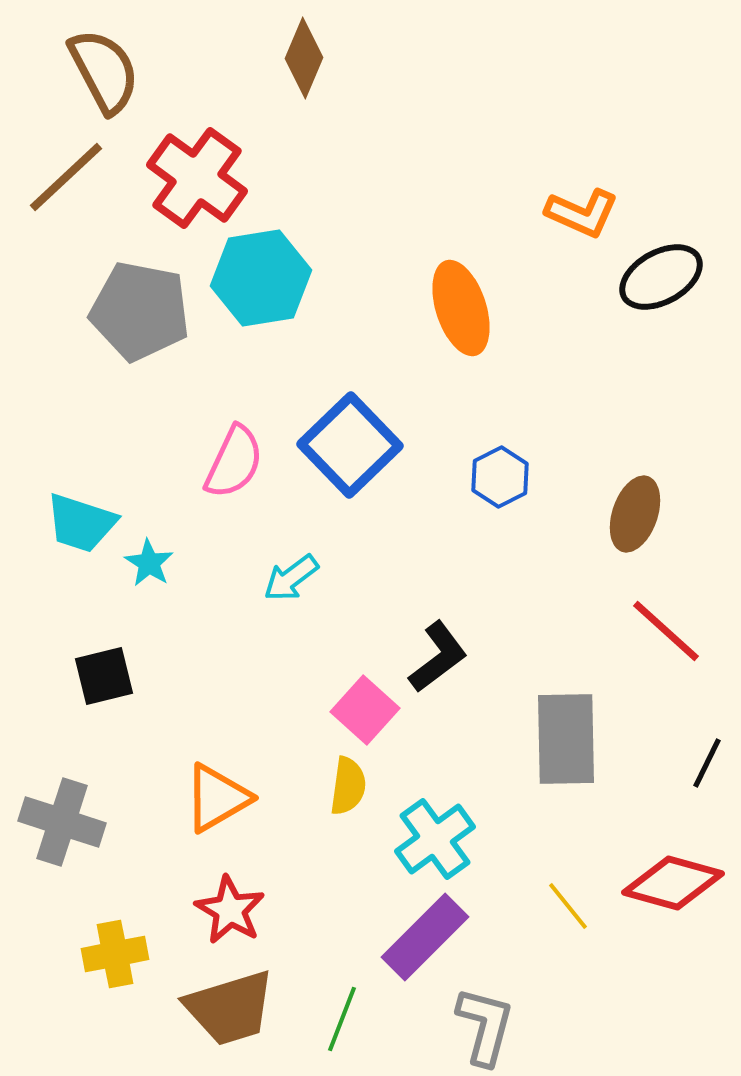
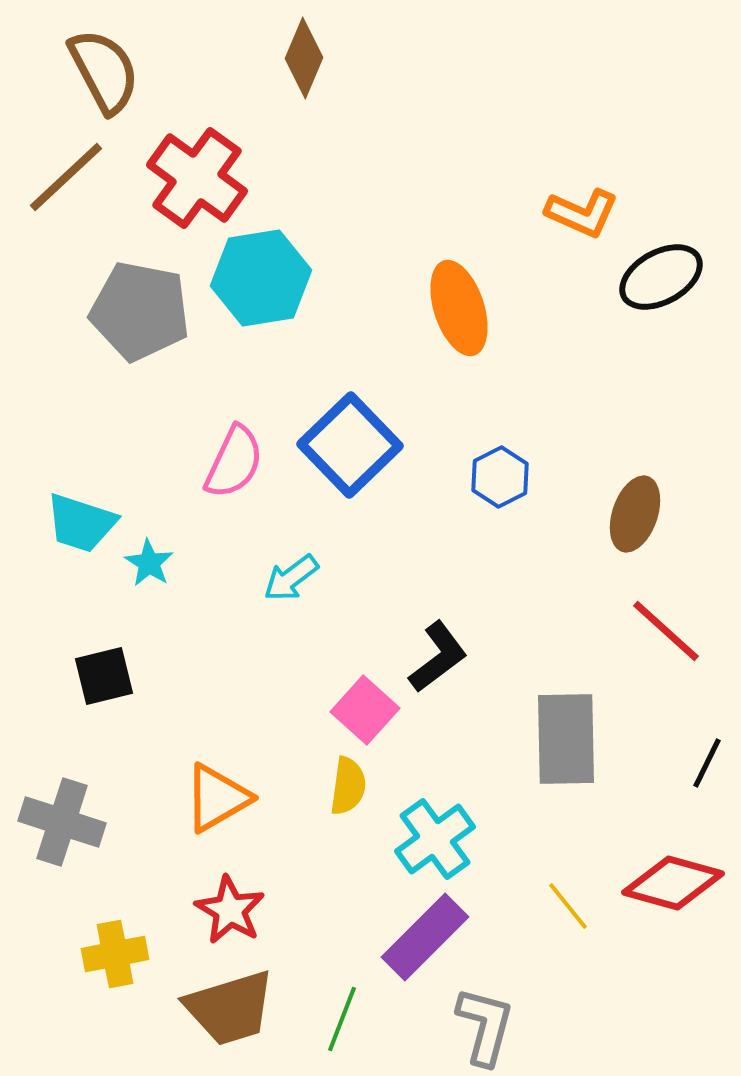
orange ellipse: moved 2 px left
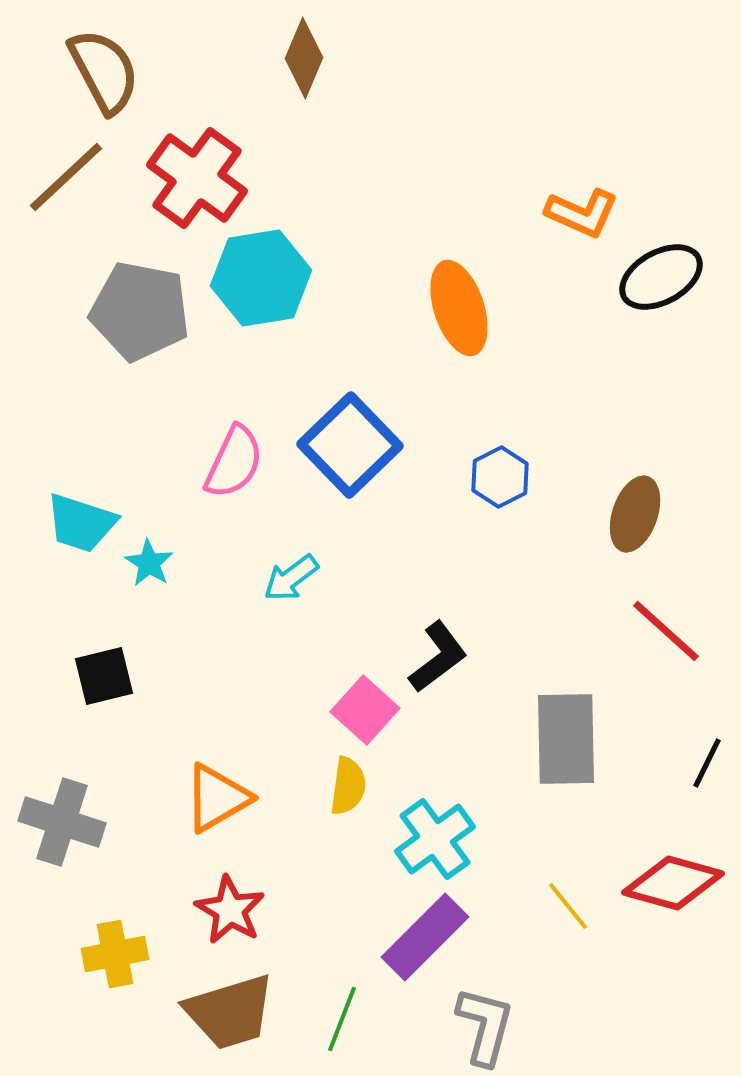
brown trapezoid: moved 4 px down
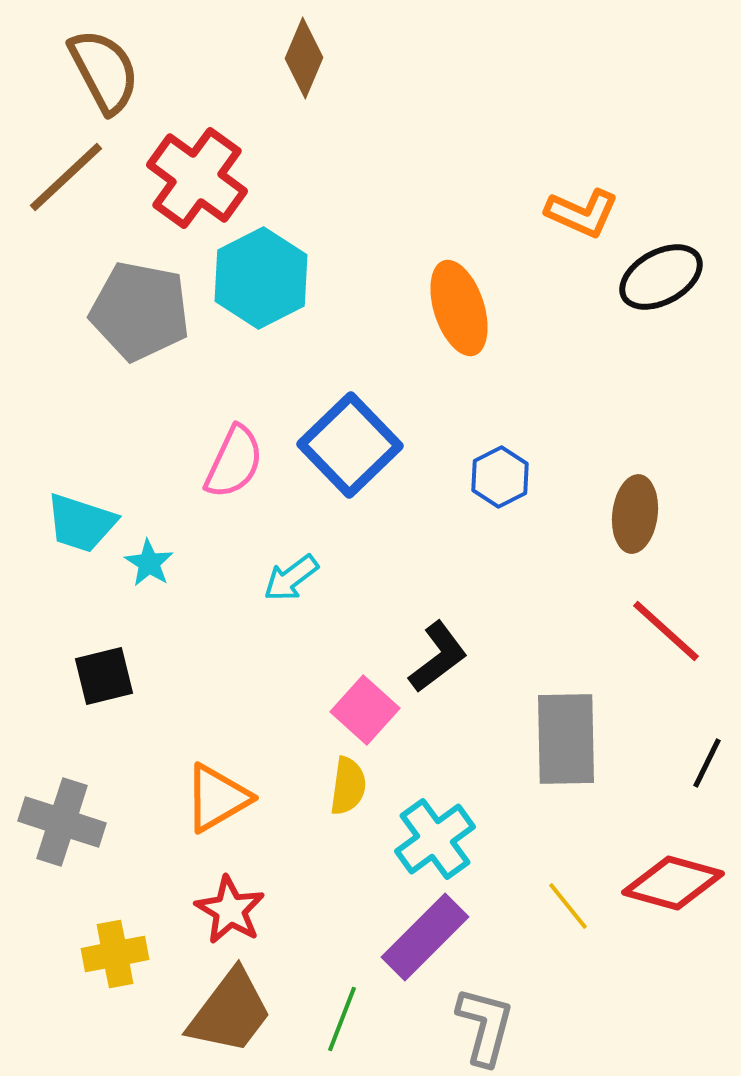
cyan hexagon: rotated 18 degrees counterclockwise
brown ellipse: rotated 12 degrees counterclockwise
brown trapezoid: rotated 36 degrees counterclockwise
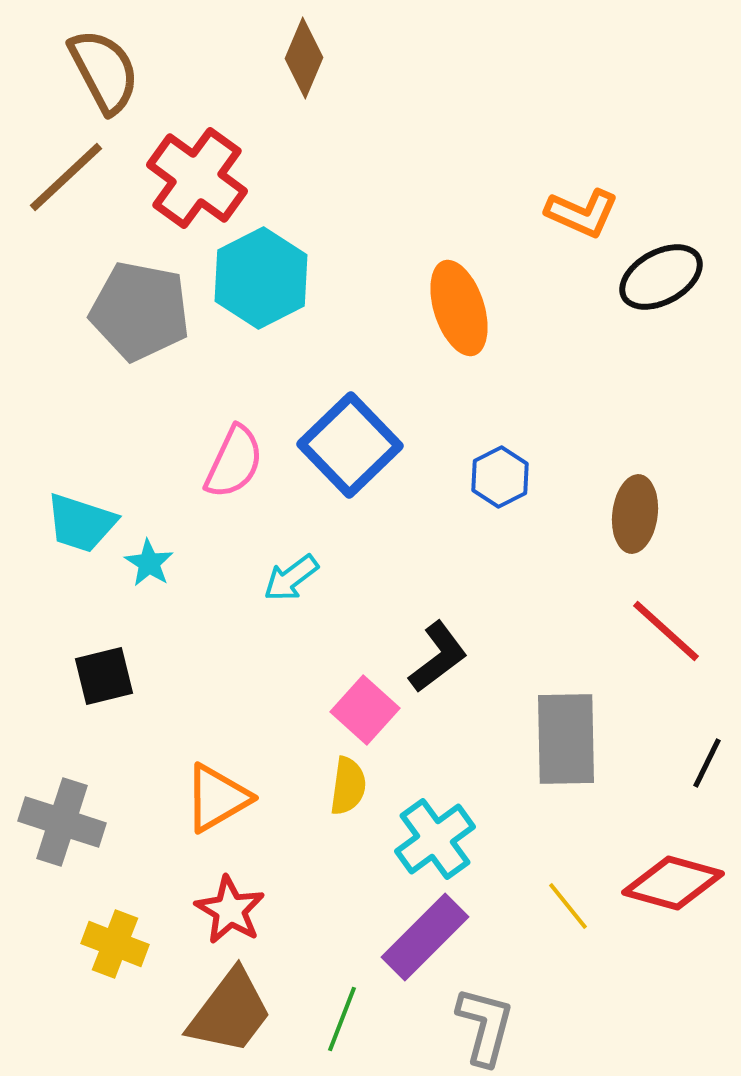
yellow cross: moved 10 px up; rotated 32 degrees clockwise
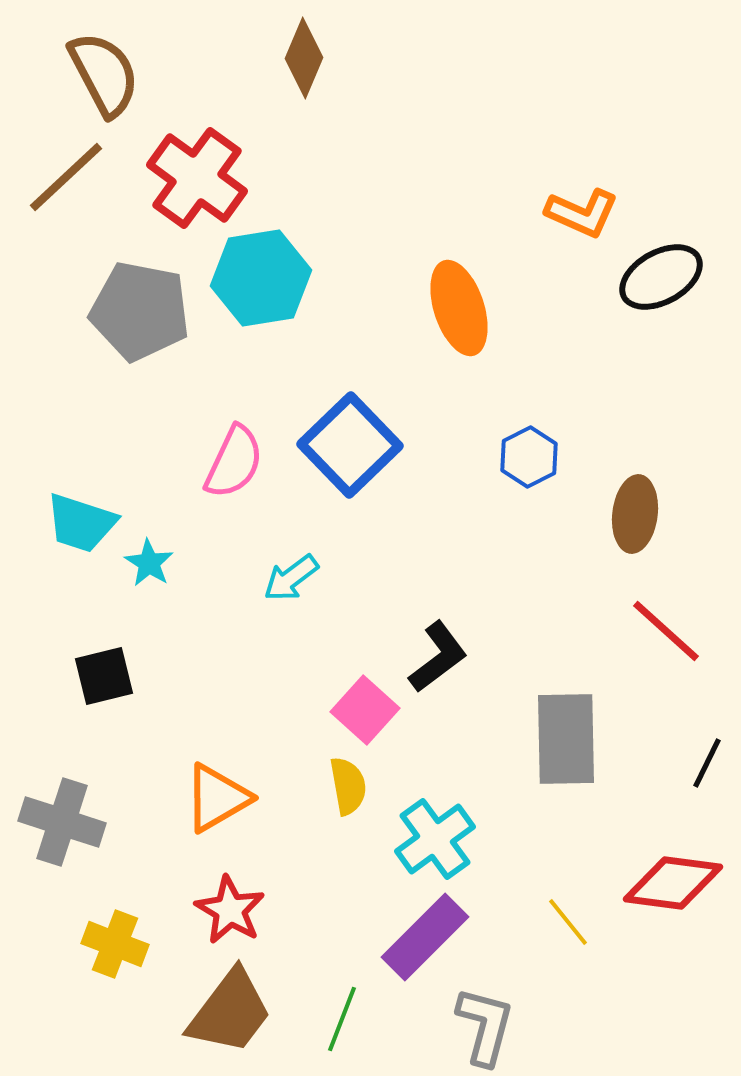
brown semicircle: moved 3 px down
cyan hexagon: rotated 18 degrees clockwise
blue hexagon: moved 29 px right, 20 px up
yellow semicircle: rotated 18 degrees counterclockwise
red diamond: rotated 8 degrees counterclockwise
yellow line: moved 16 px down
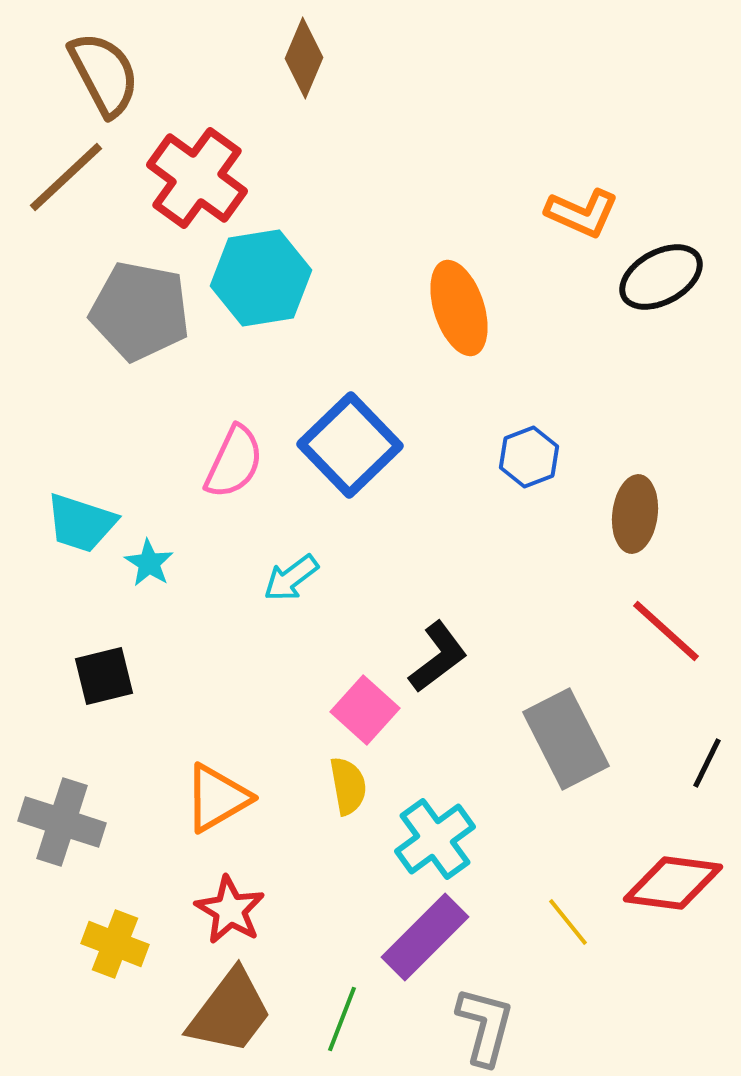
blue hexagon: rotated 6 degrees clockwise
gray rectangle: rotated 26 degrees counterclockwise
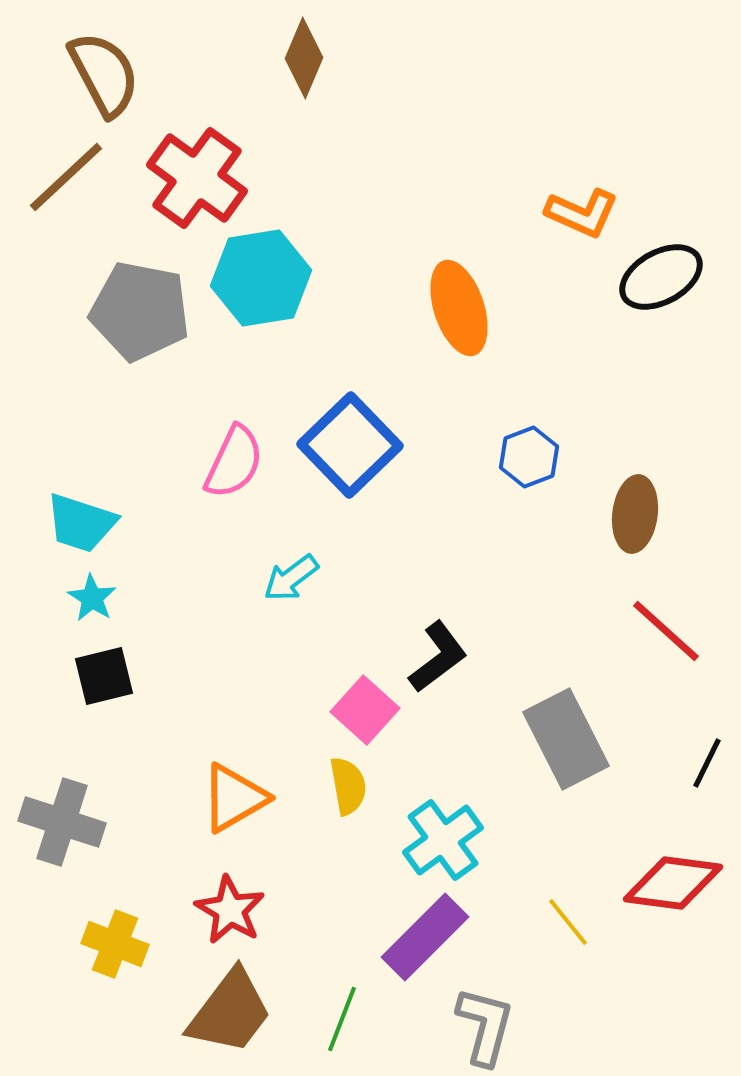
cyan star: moved 57 px left, 35 px down
orange triangle: moved 17 px right
cyan cross: moved 8 px right, 1 px down
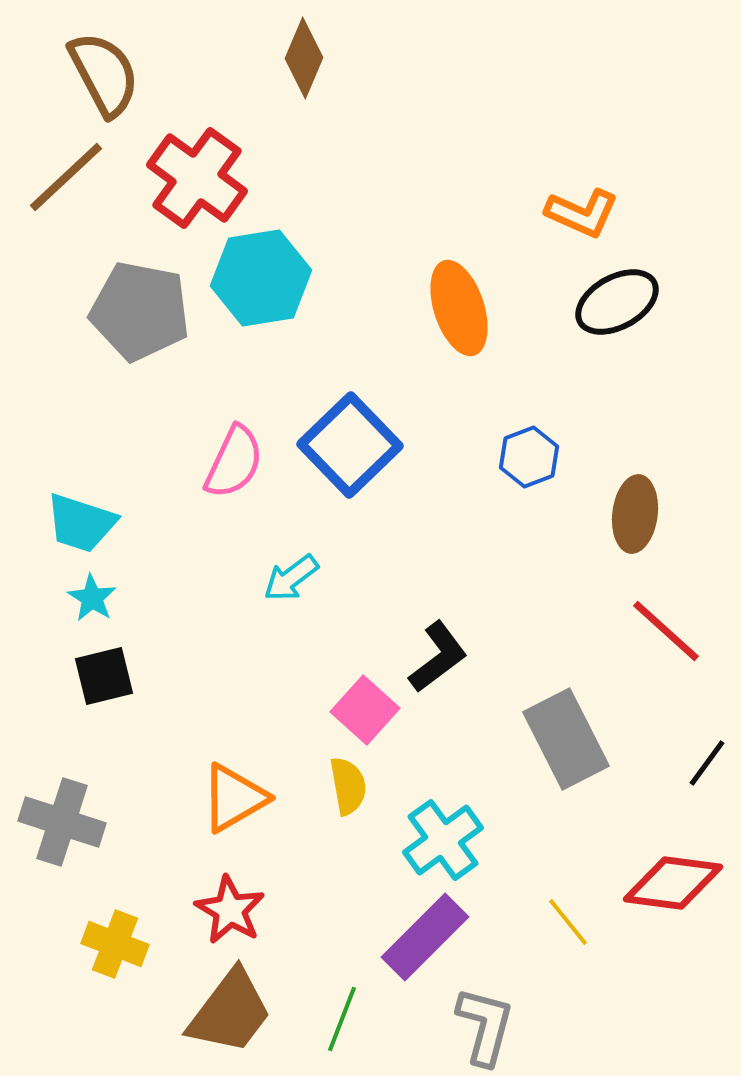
black ellipse: moved 44 px left, 25 px down
black line: rotated 10 degrees clockwise
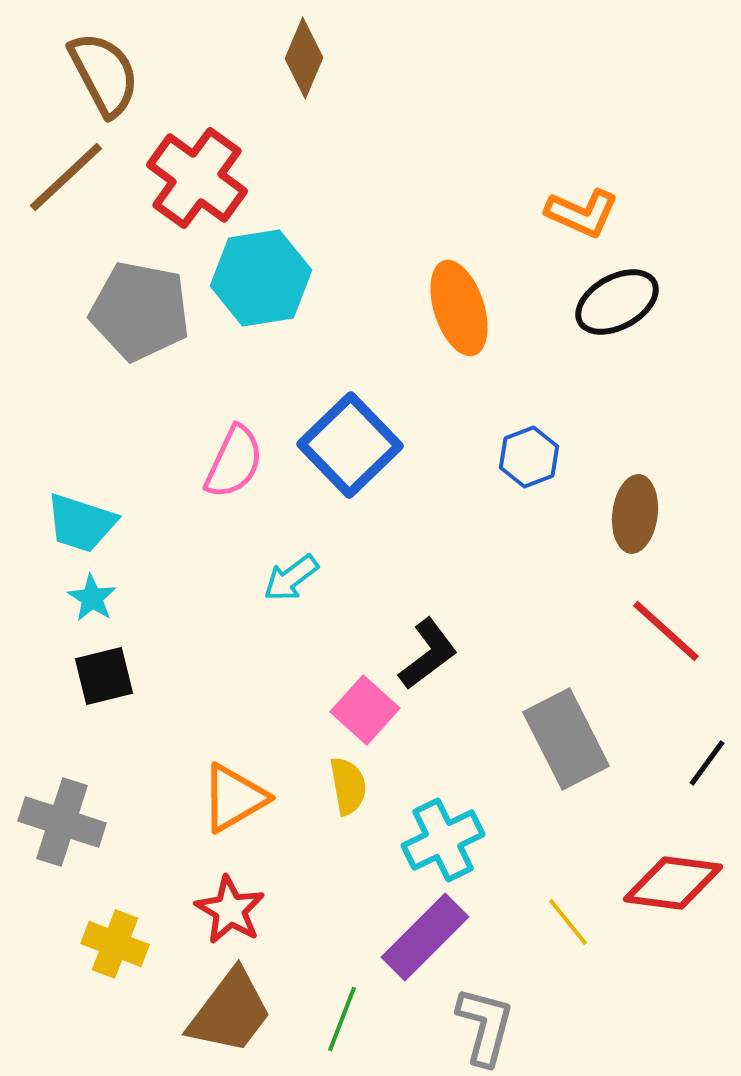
black L-shape: moved 10 px left, 3 px up
cyan cross: rotated 10 degrees clockwise
